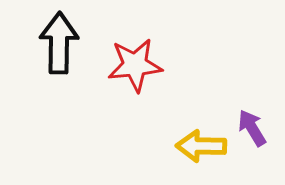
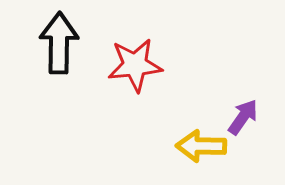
purple arrow: moved 9 px left, 11 px up; rotated 66 degrees clockwise
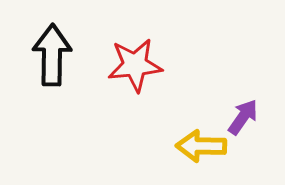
black arrow: moved 7 px left, 12 px down
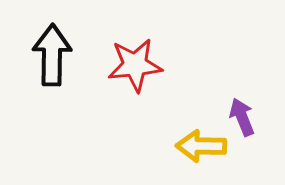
purple arrow: moved 1 px left; rotated 57 degrees counterclockwise
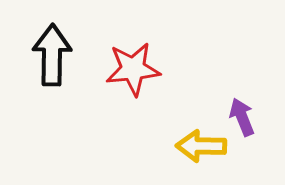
red star: moved 2 px left, 4 px down
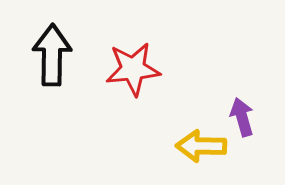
purple arrow: rotated 6 degrees clockwise
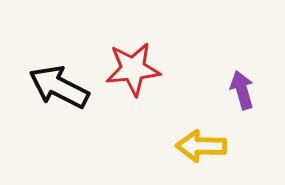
black arrow: moved 7 px right, 32 px down; rotated 64 degrees counterclockwise
purple arrow: moved 27 px up
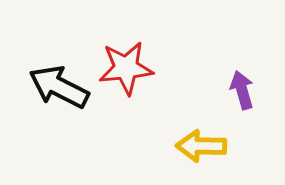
red star: moved 7 px left, 1 px up
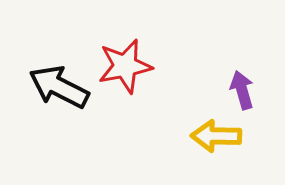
red star: moved 1 px left, 2 px up; rotated 6 degrees counterclockwise
yellow arrow: moved 15 px right, 10 px up
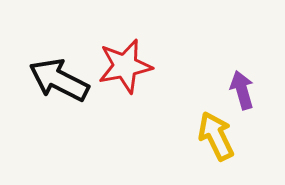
black arrow: moved 7 px up
yellow arrow: rotated 63 degrees clockwise
